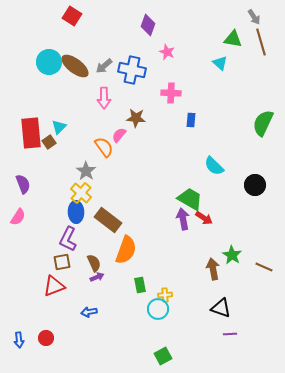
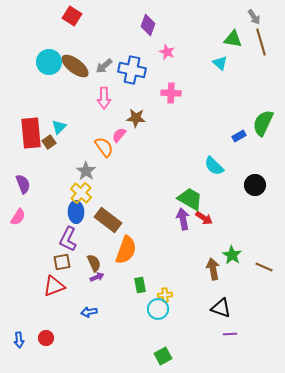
blue rectangle at (191, 120): moved 48 px right, 16 px down; rotated 56 degrees clockwise
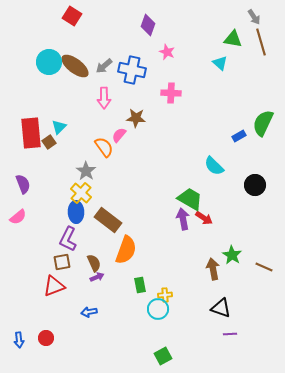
pink semicircle at (18, 217): rotated 18 degrees clockwise
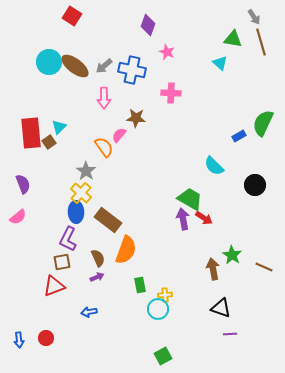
brown semicircle at (94, 263): moved 4 px right, 5 px up
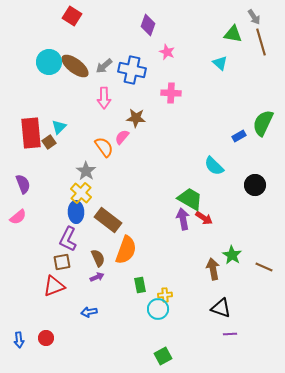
green triangle at (233, 39): moved 5 px up
pink semicircle at (119, 135): moved 3 px right, 2 px down
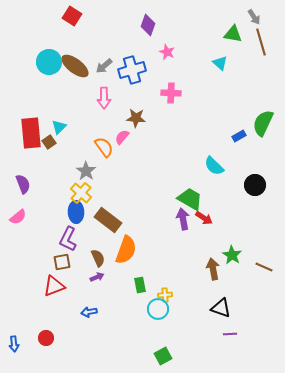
blue cross at (132, 70): rotated 28 degrees counterclockwise
blue arrow at (19, 340): moved 5 px left, 4 px down
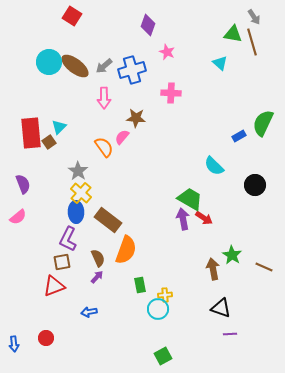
brown line at (261, 42): moved 9 px left
gray star at (86, 171): moved 8 px left
purple arrow at (97, 277): rotated 24 degrees counterclockwise
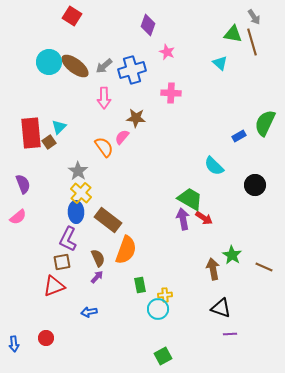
green semicircle at (263, 123): moved 2 px right
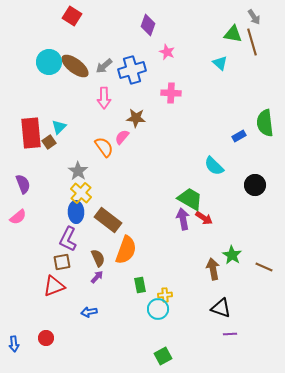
green semicircle at (265, 123): rotated 32 degrees counterclockwise
